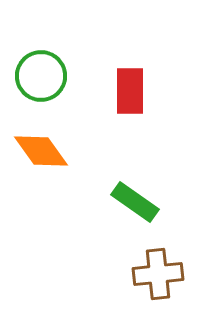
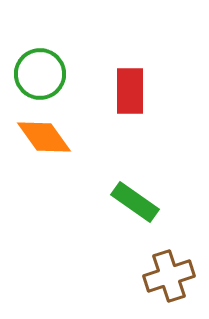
green circle: moved 1 px left, 2 px up
orange diamond: moved 3 px right, 14 px up
brown cross: moved 11 px right, 2 px down; rotated 12 degrees counterclockwise
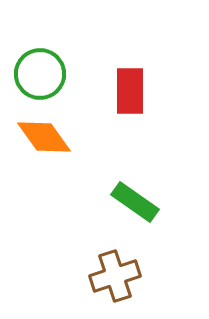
brown cross: moved 54 px left
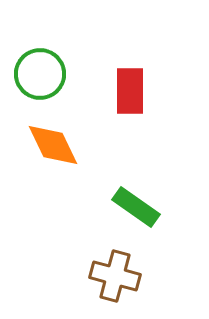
orange diamond: moved 9 px right, 8 px down; rotated 10 degrees clockwise
green rectangle: moved 1 px right, 5 px down
brown cross: rotated 33 degrees clockwise
